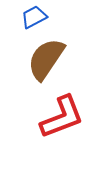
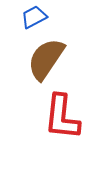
red L-shape: rotated 117 degrees clockwise
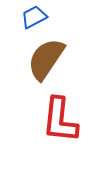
red L-shape: moved 2 px left, 3 px down
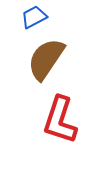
red L-shape: rotated 12 degrees clockwise
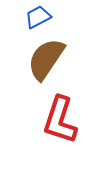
blue trapezoid: moved 4 px right
